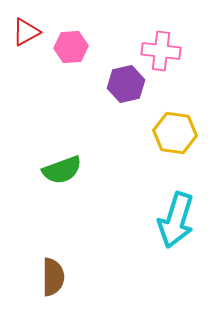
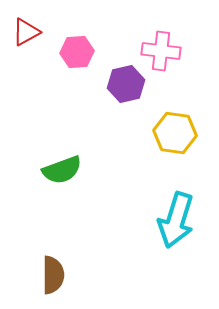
pink hexagon: moved 6 px right, 5 px down
brown semicircle: moved 2 px up
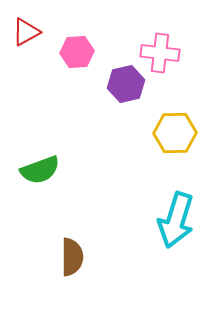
pink cross: moved 1 px left, 2 px down
yellow hexagon: rotated 9 degrees counterclockwise
green semicircle: moved 22 px left
brown semicircle: moved 19 px right, 18 px up
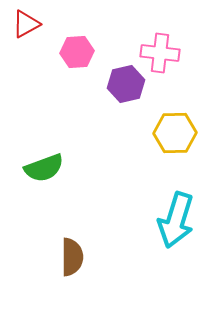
red triangle: moved 8 px up
green semicircle: moved 4 px right, 2 px up
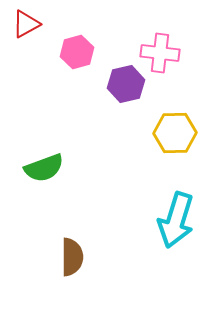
pink hexagon: rotated 12 degrees counterclockwise
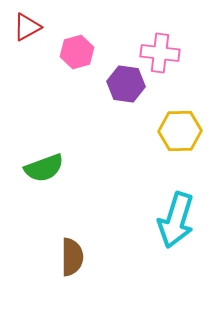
red triangle: moved 1 px right, 3 px down
purple hexagon: rotated 21 degrees clockwise
yellow hexagon: moved 5 px right, 2 px up
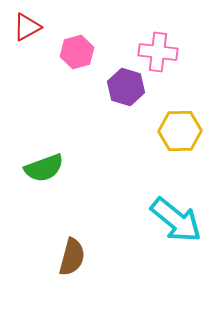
pink cross: moved 2 px left, 1 px up
purple hexagon: moved 3 px down; rotated 9 degrees clockwise
cyan arrow: rotated 68 degrees counterclockwise
brown semicircle: rotated 15 degrees clockwise
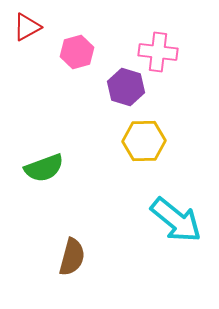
yellow hexagon: moved 36 px left, 10 px down
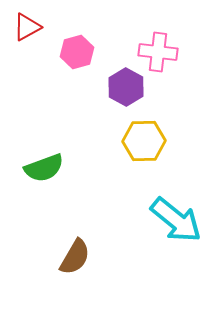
purple hexagon: rotated 12 degrees clockwise
brown semicircle: moved 3 px right; rotated 15 degrees clockwise
